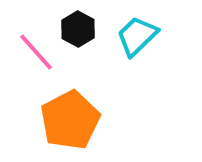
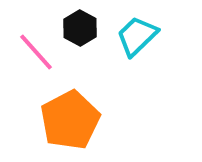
black hexagon: moved 2 px right, 1 px up
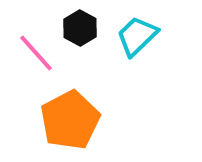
pink line: moved 1 px down
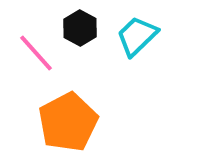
orange pentagon: moved 2 px left, 2 px down
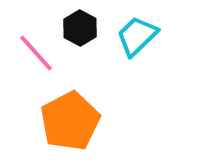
orange pentagon: moved 2 px right, 1 px up
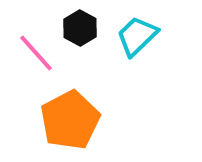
orange pentagon: moved 1 px up
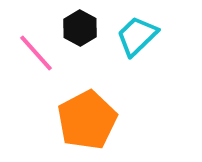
orange pentagon: moved 17 px right
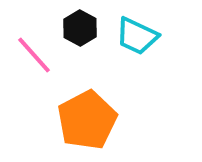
cyan trapezoid: rotated 111 degrees counterclockwise
pink line: moved 2 px left, 2 px down
